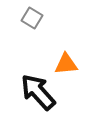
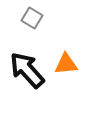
black arrow: moved 11 px left, 22 px up
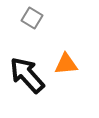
black arrow: moved 5 px down
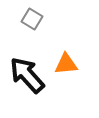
gray square: moved 1 px down
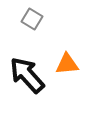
orange triangle: moved 1 px right
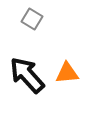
orange triangle: moved 9 px down
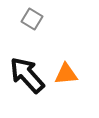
orange triangle: moved 1 px left, 1 px down
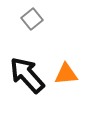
gray square: rotated 20 degrees clockwise
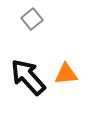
black arrow: moved 1 px right, 2 px down
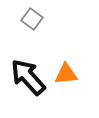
gray square: rotated 15 degrees counterclockwise
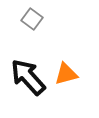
orange triangle: rotated 10 degrees counterclockwise
